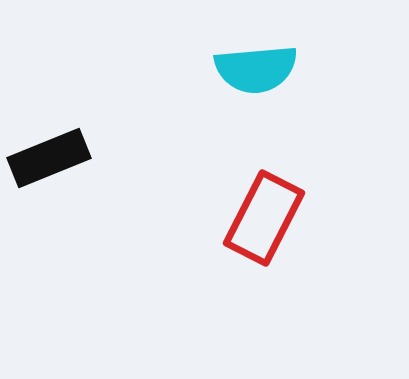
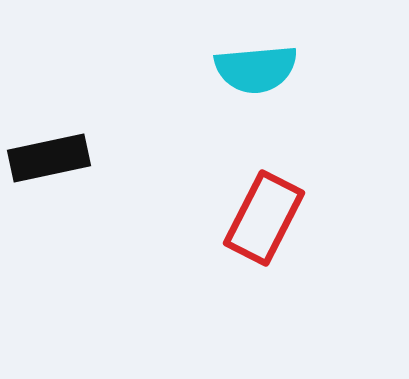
black rectangle: rotated 10 degrees clockwise
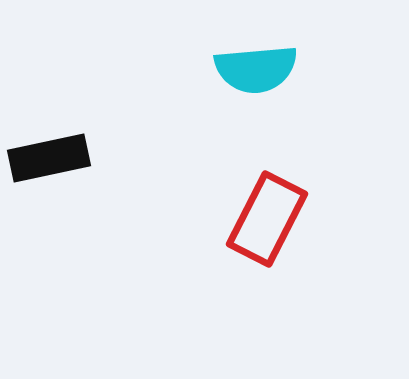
red rectangle: moved 3 px right, 1 px down
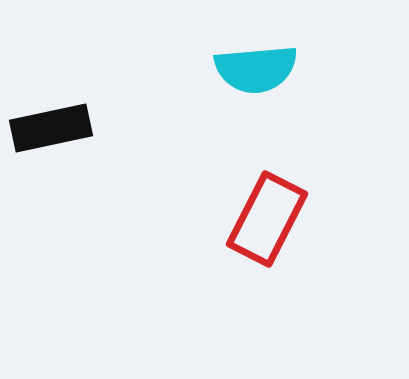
black rectangle: moved 2 px right, 30 px up
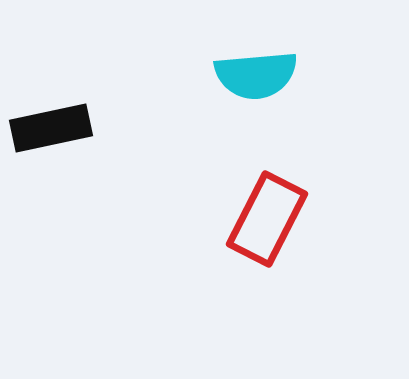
cyan semicircle: moved 6 px down
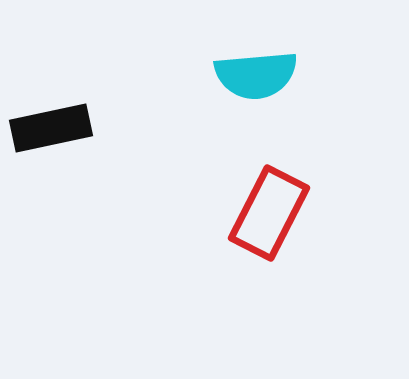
red rectangle: moved 2 px right, 6 px up
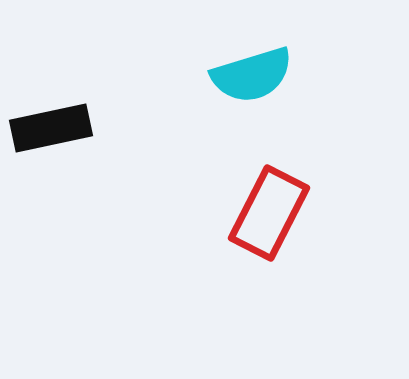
cyan semicircle: moved 4 px left; rotated 12 degrees counterclockwise
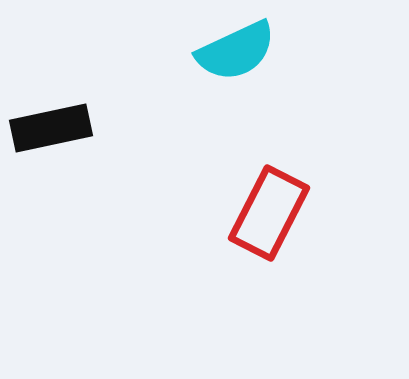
cyan semicircle: moved 16 px left, 24 px up; rotated 8 degrees counterclockwise
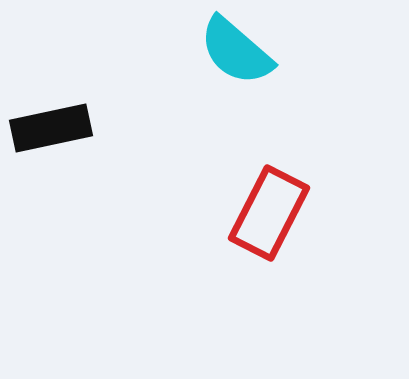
cyan semicircle: rotated 66 degrees clockwise
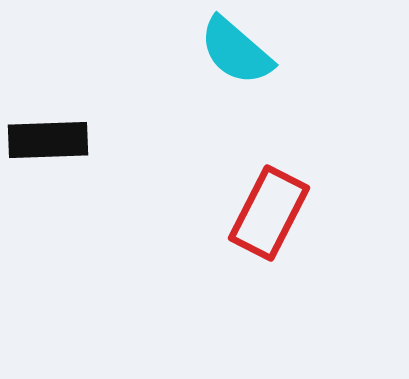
black rectangle: moved 3 px left, 12 px down; rotated 10 degrees clockwise
